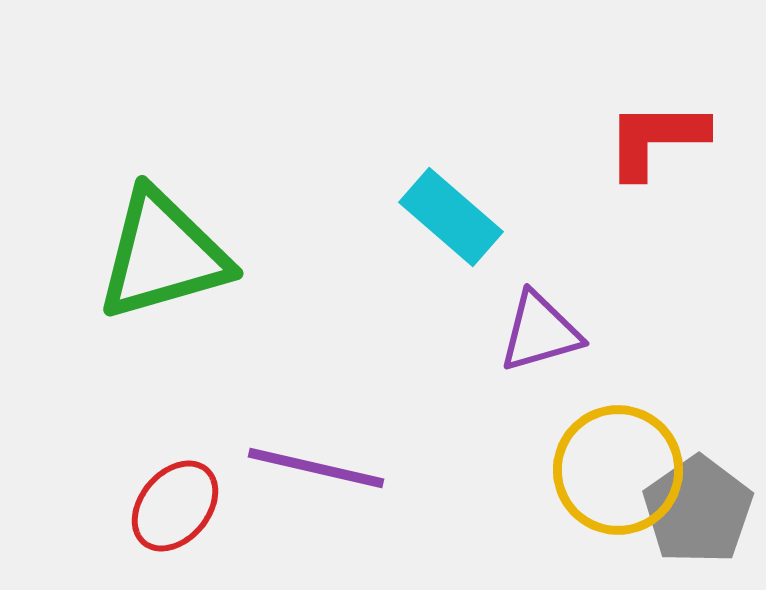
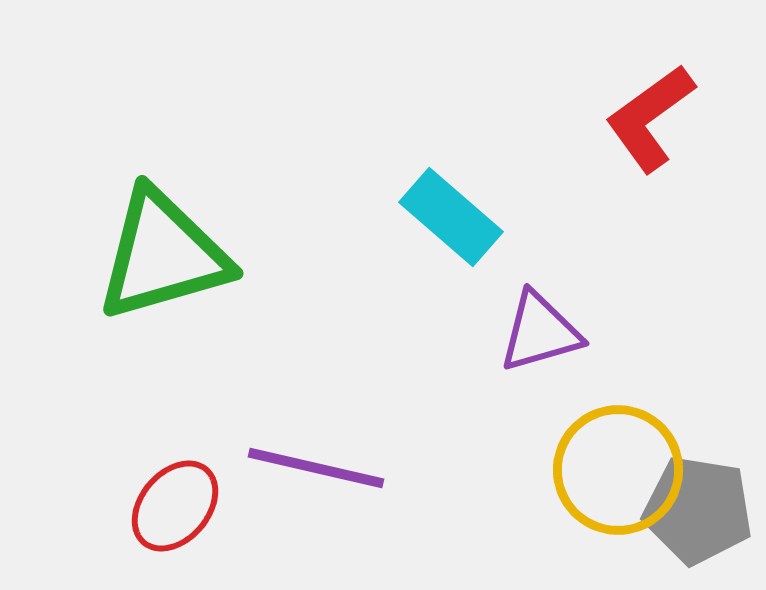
red L-shape: moved 6 px left, 21 px up; rotated 36 degrees counterclockwise
gray pentagon: rotated 28 degrees counterclockwise
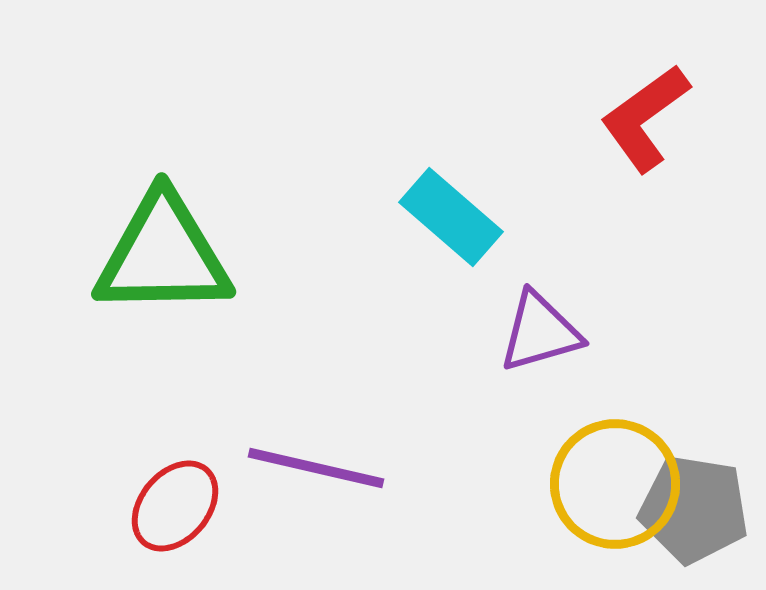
red L-shape: moved 5 px left
green triangle: rotated 15 degrees clockwise
yellow circle: moved 3 px left, 14 px down
gray pentagon: moved 4 px left, 1 px up
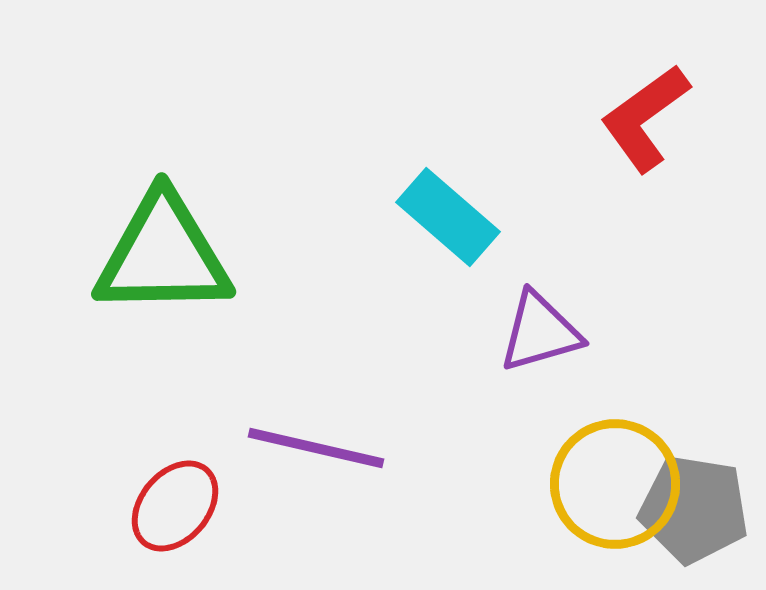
cyan rectangle: moved 3 px left
purple line: moved 20 px up
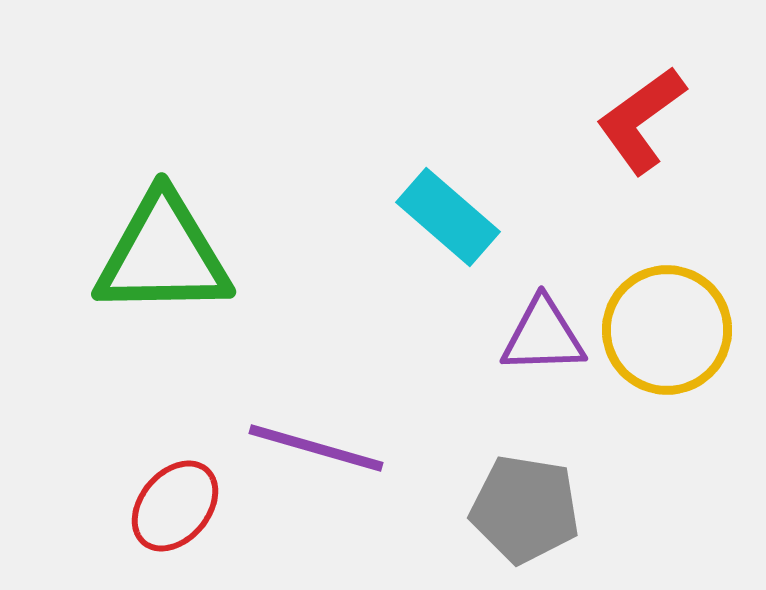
red L-shape: moved 4 px left, 2 px down
purple triangle: moved 3 px right, 4 px down; rotated 14 degrees clockwise
purple line: rotated 3 degrees clockwise
yellow circle: moved 52 px right, 154 px up
gray pentagon: moved 169 px left
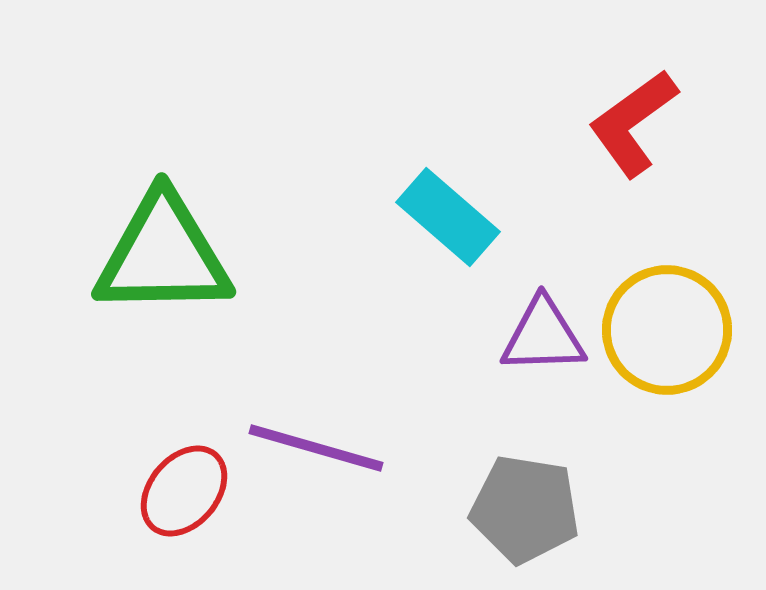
red L-shape: moved 8 px left, 3 px down
red ellipse: moved 9 px right, 15 px up
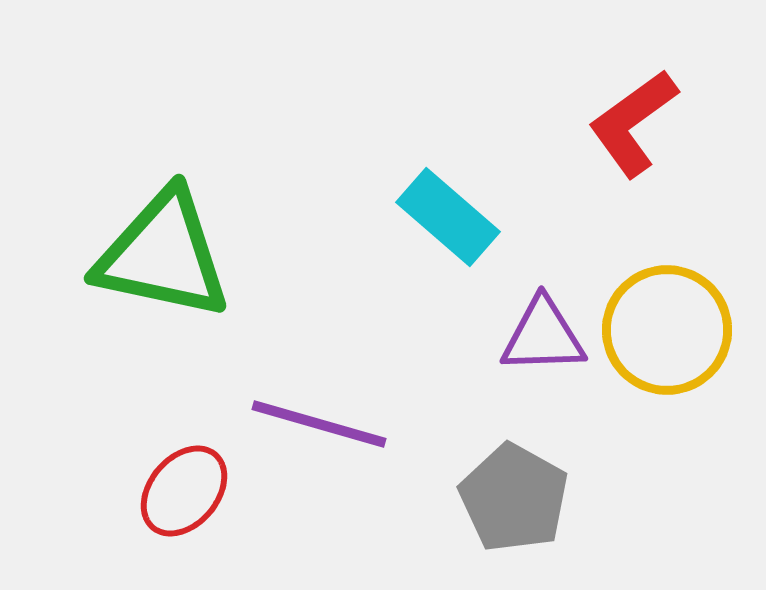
green triangle: rotated 13 degrees clockwise
purple line: moved 3 px right, 24 px up
gray pentagon: moved 11 px left, 11 px up; rotated 20 degrees clockwise
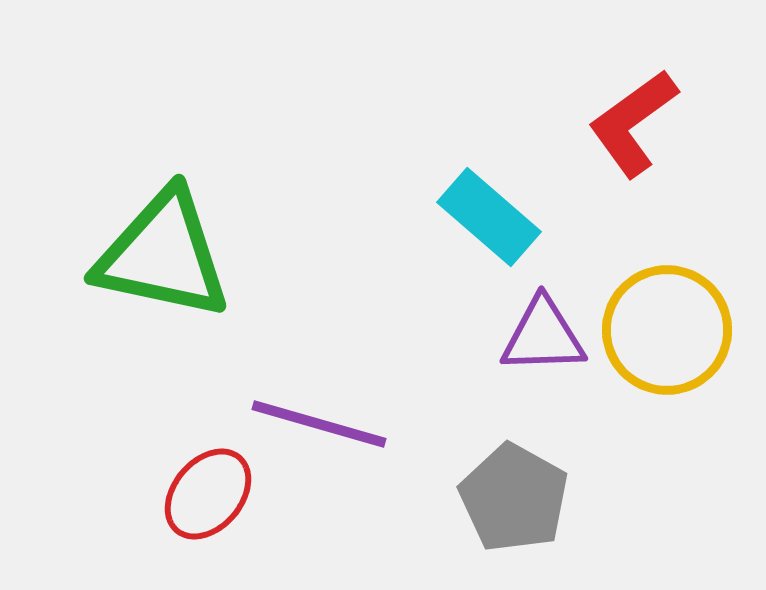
cyan rectangle: moved 41 px right
red ellipse: moved 24 px right, 3 px down
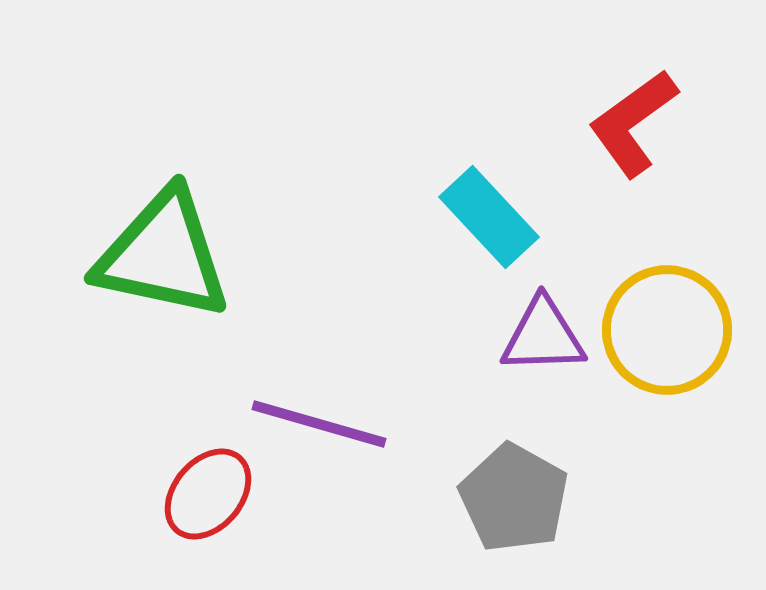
cyan rectangle: rotated 6 degrees clockwise
